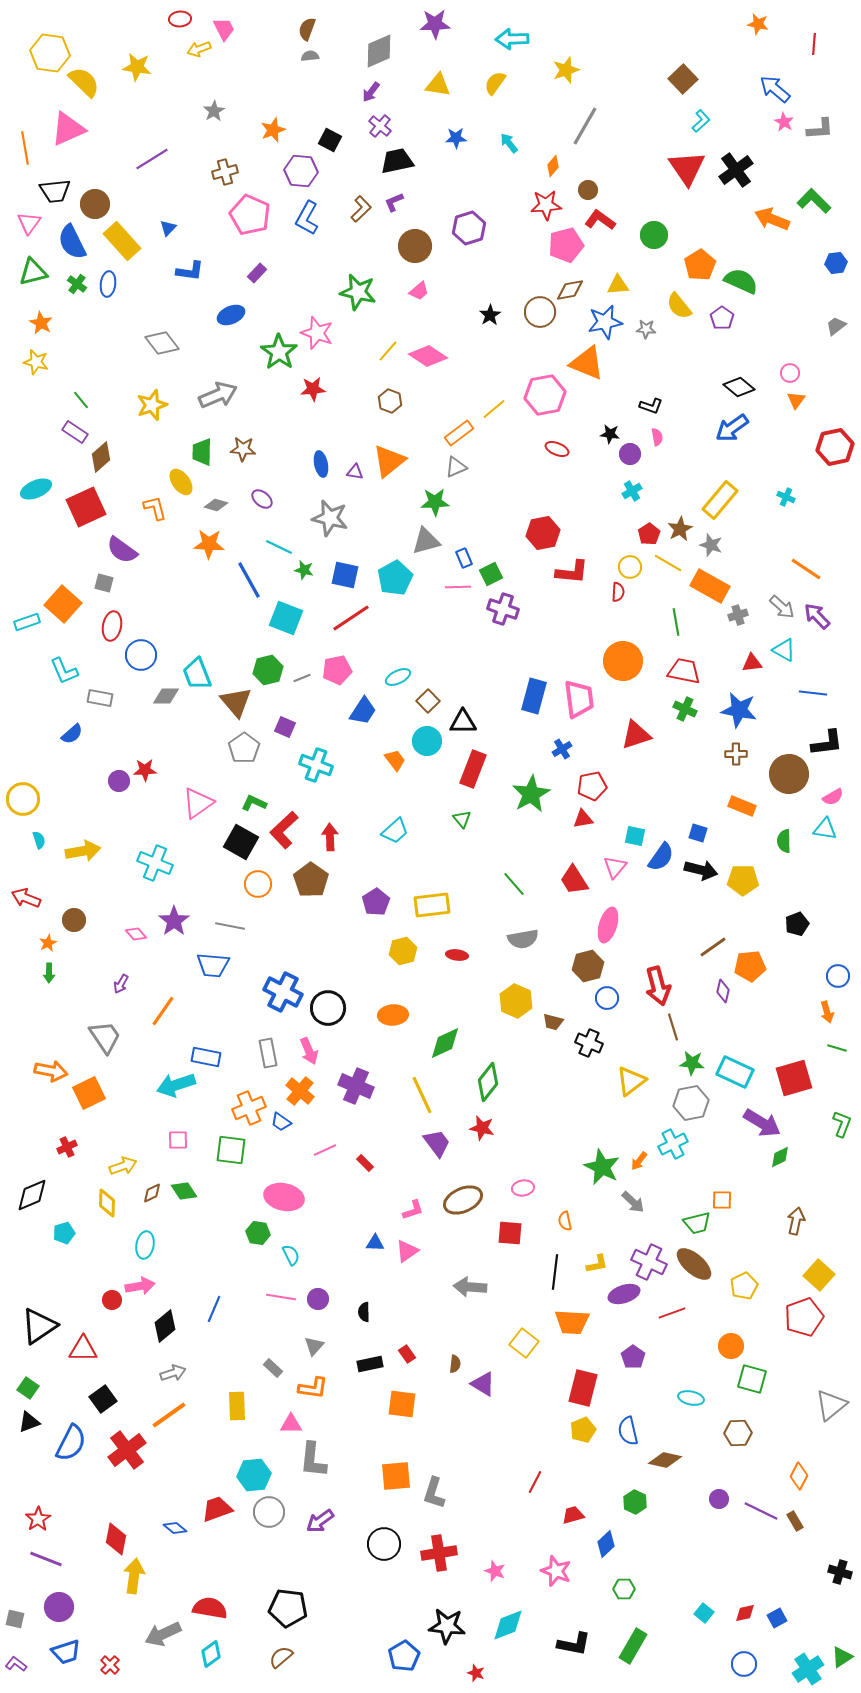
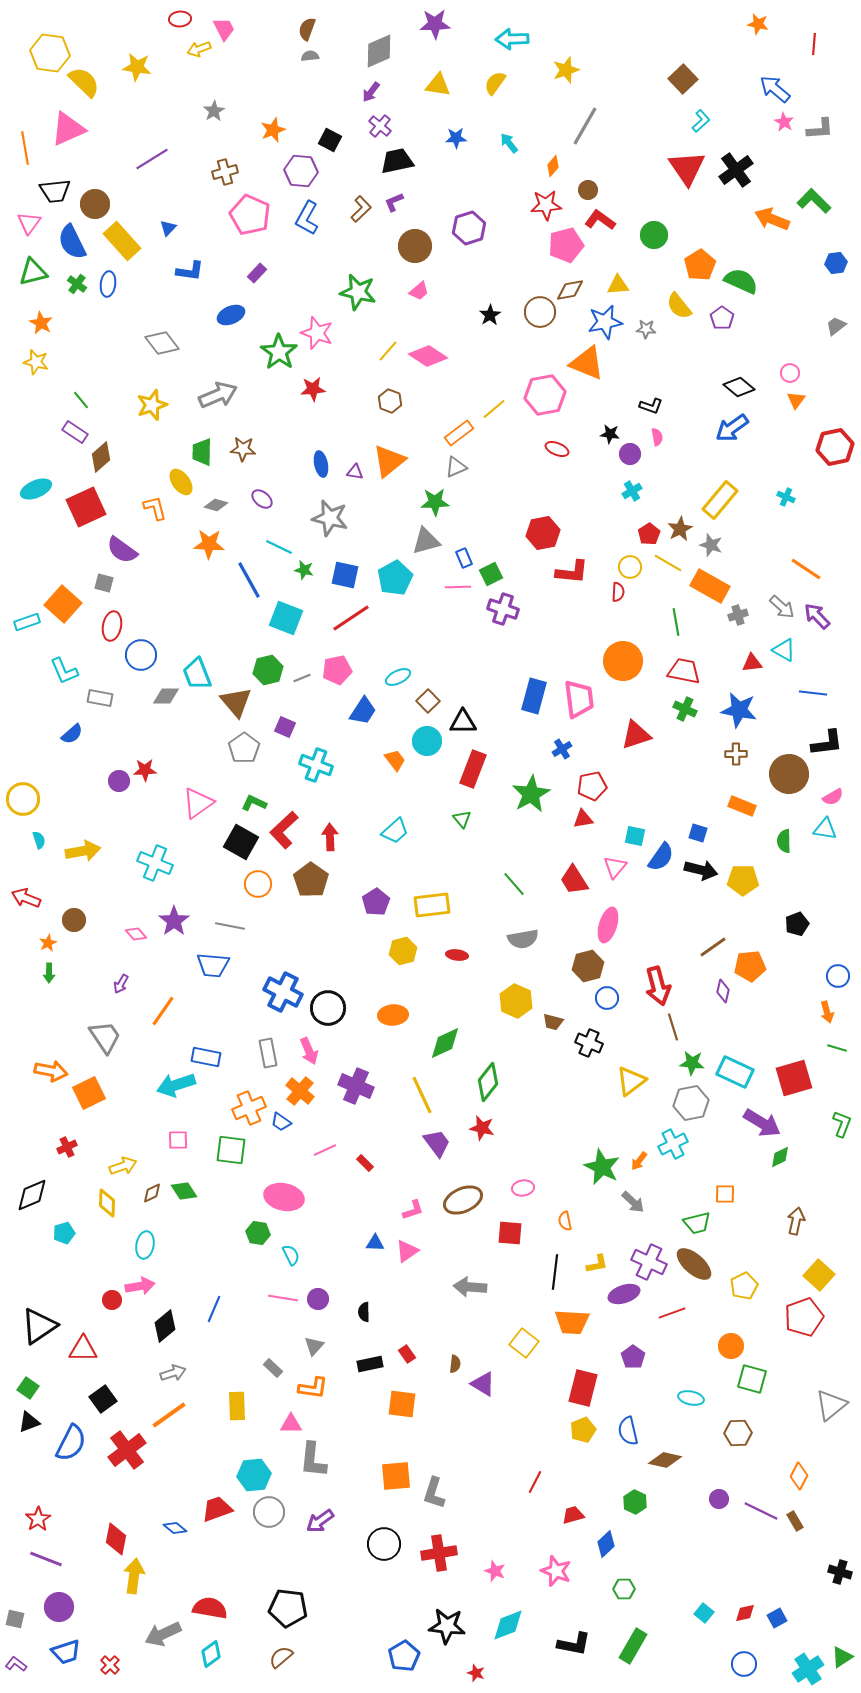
orange square at (722, 1200): moved 3 px right, 6 px up
pink line at (281, 1297): moved 2 px right, 1 px down
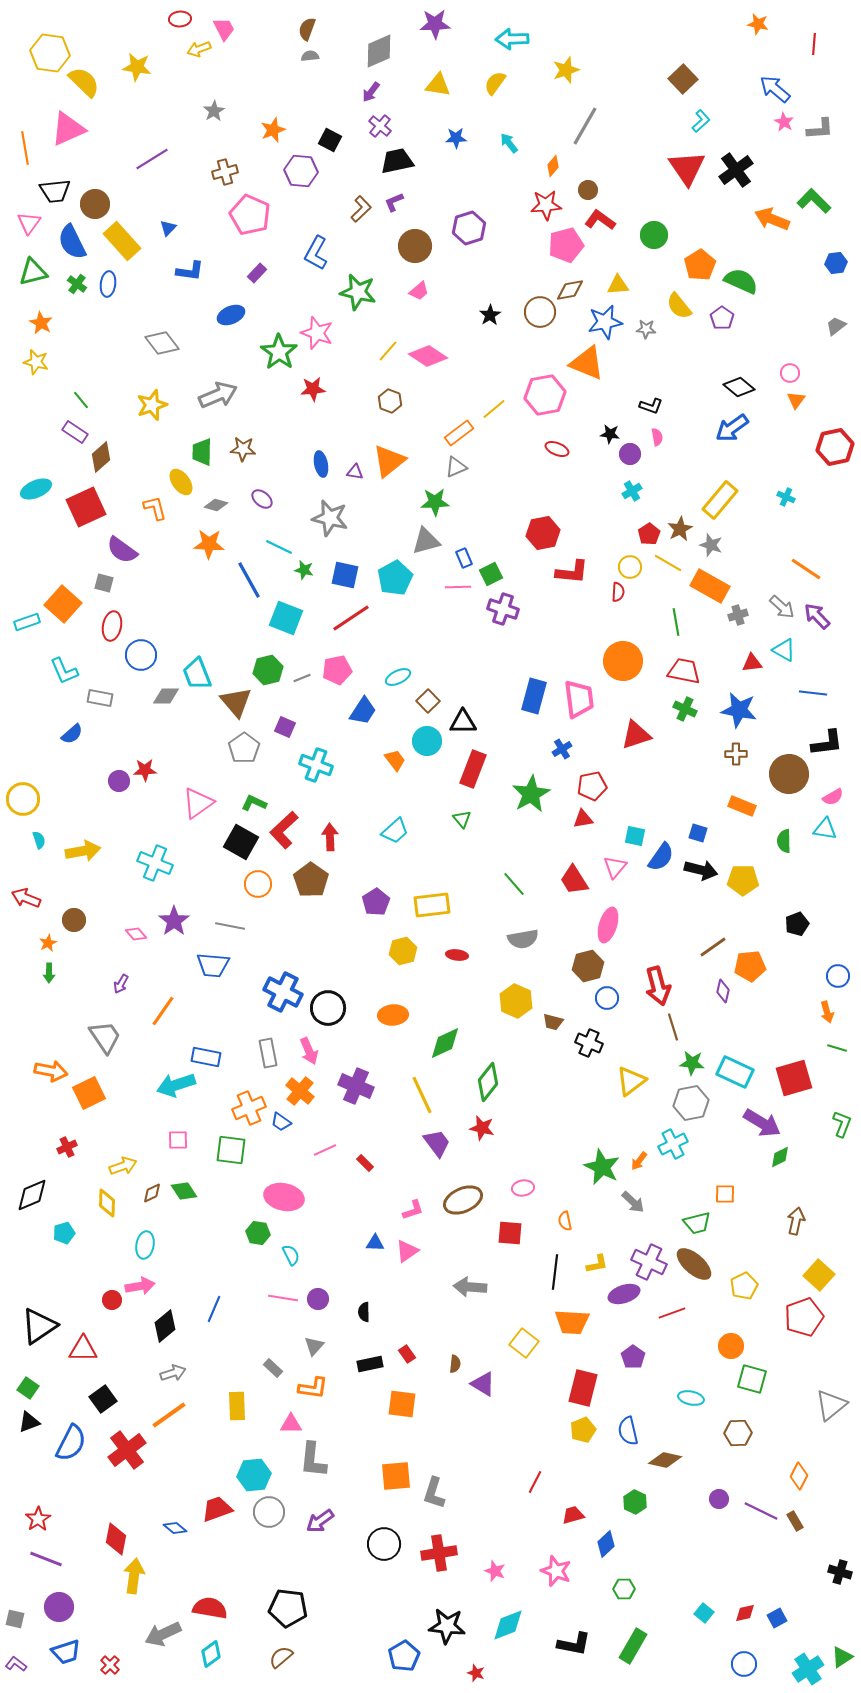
blue L-shape at (307, 218): moved 9 px right, 35 px down
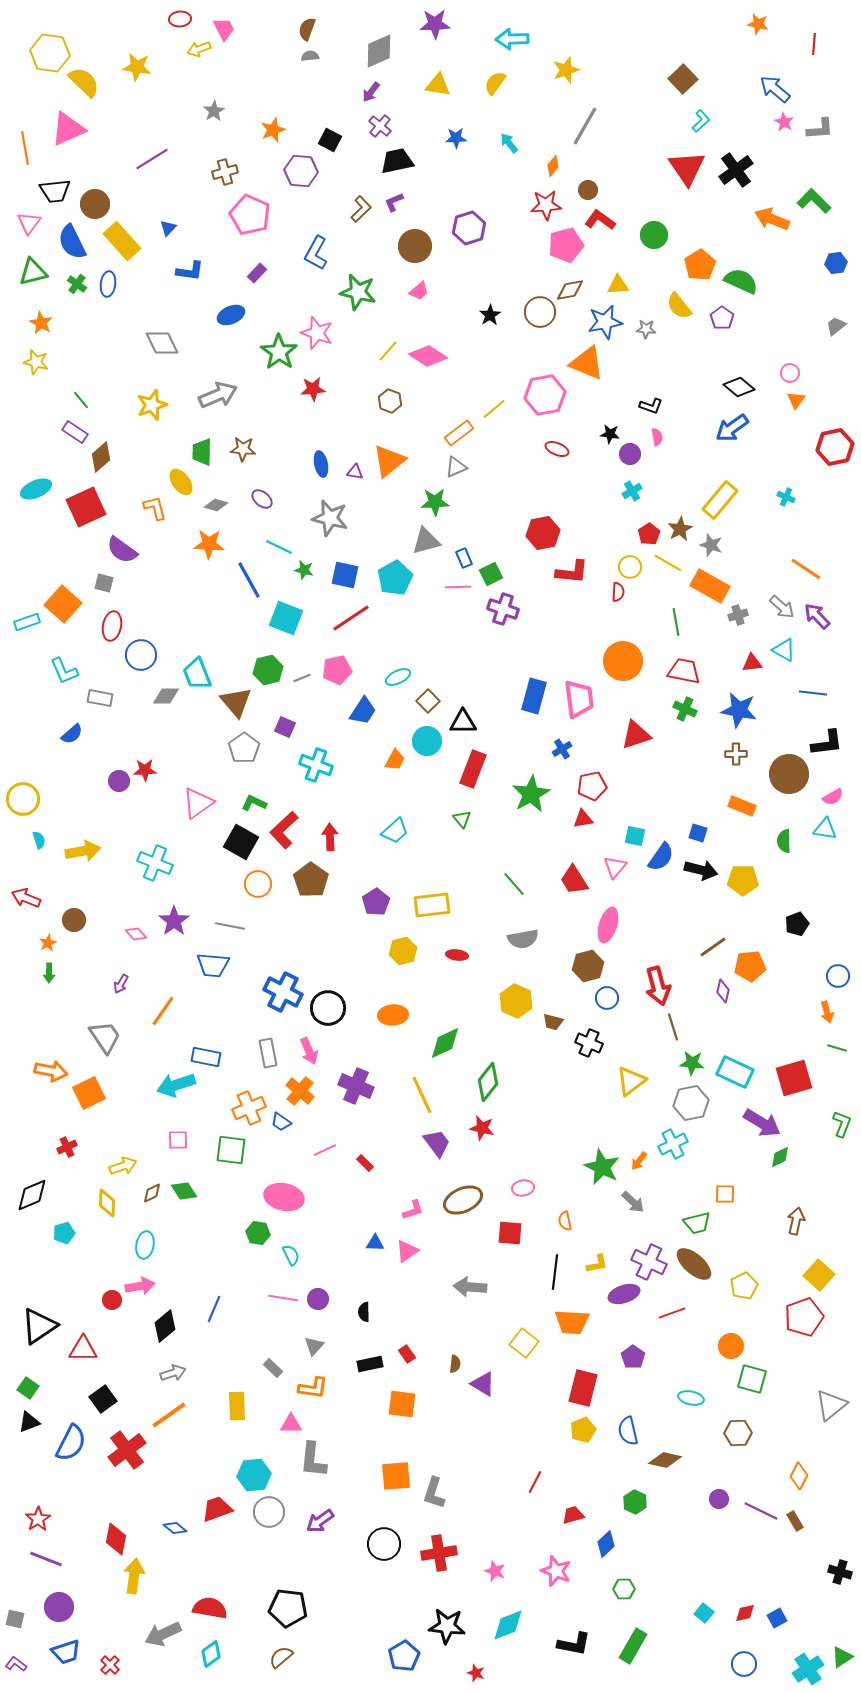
gray diamond at (162, 343): rotated 12 degrees clockwise
orange trapezoid at (395, 760): rotated 65 degrees clockwise
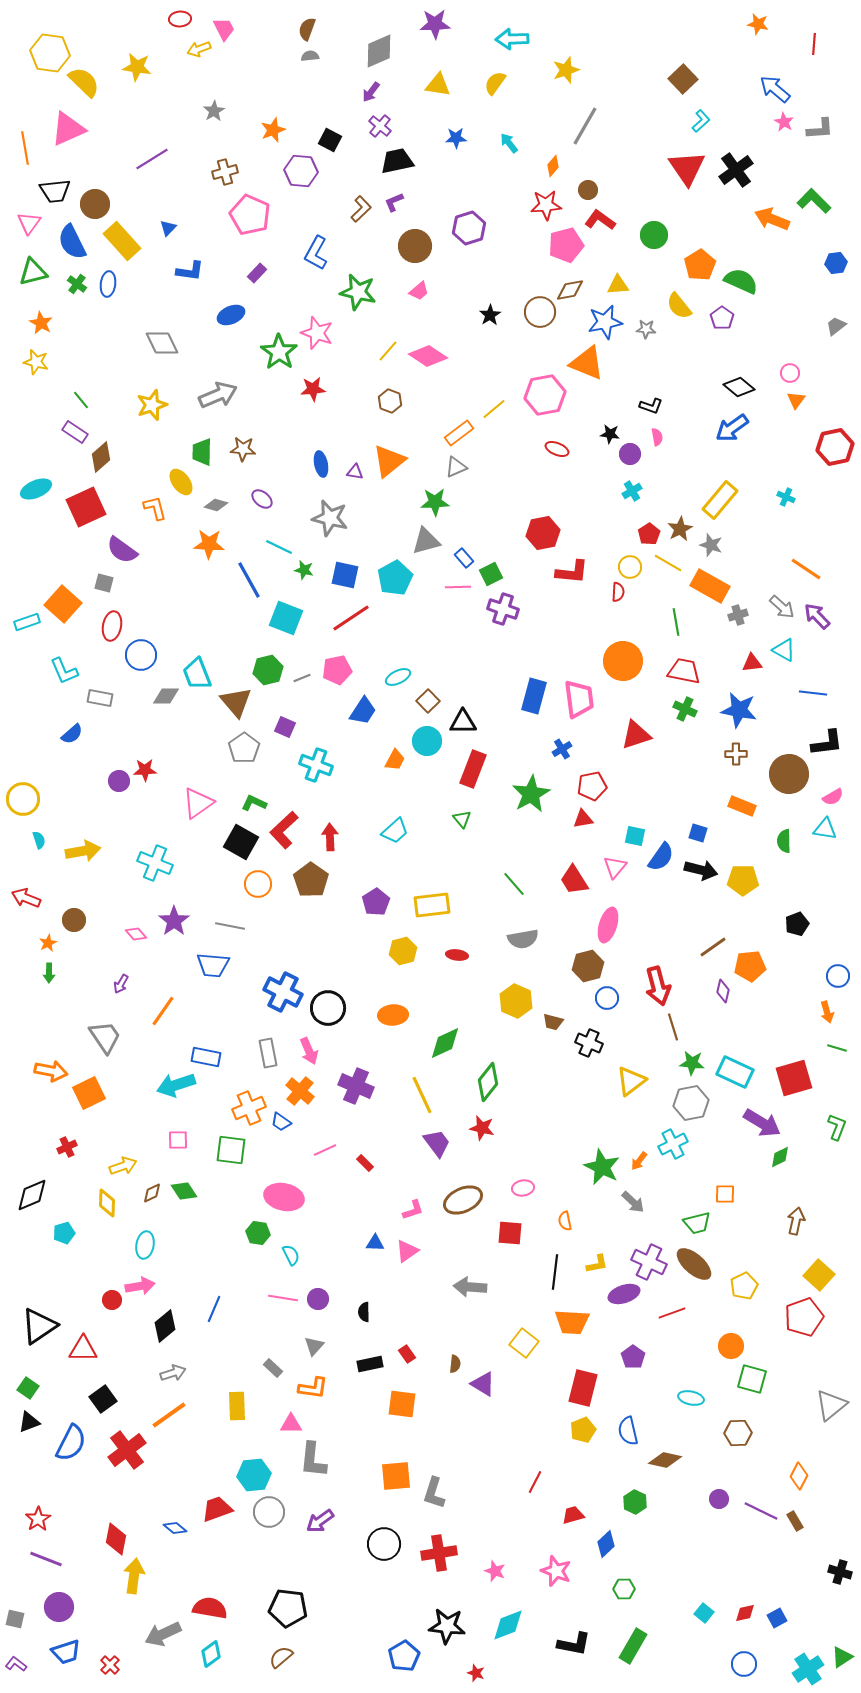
blue rectangle at (464, 558): rotated 18 degrees counterclockwise
green L-shape at (842, 1124): moved 5 px left, 3 px down
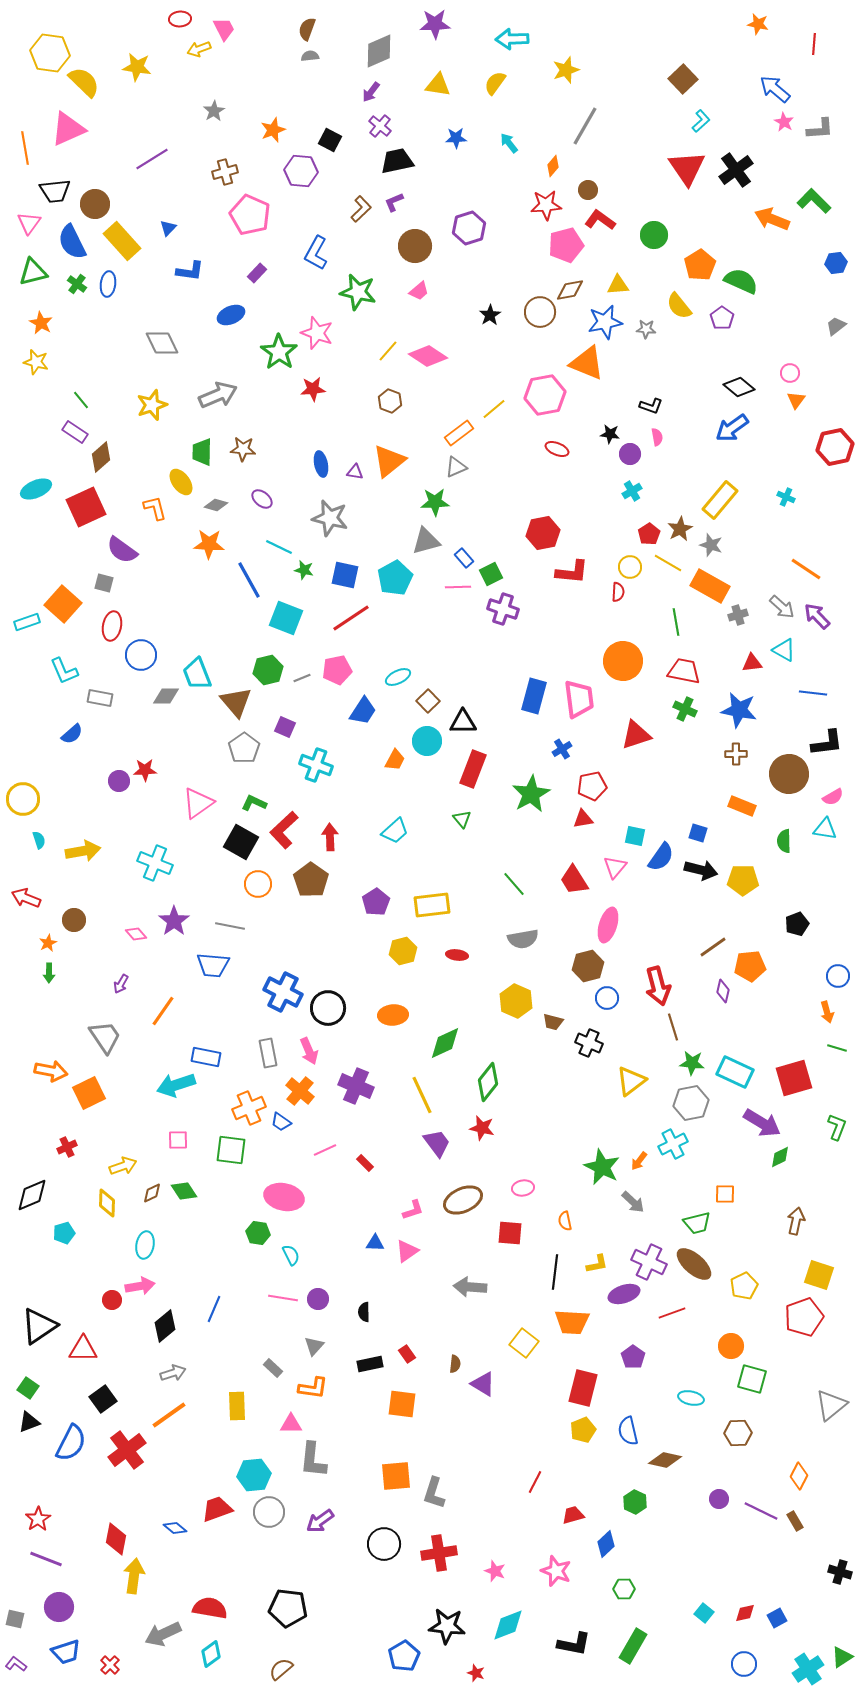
yellow square at (819, 1275): rotated 24 degrees counterclockwise
brown semicircle at (281, 1657): moved 12 px down
